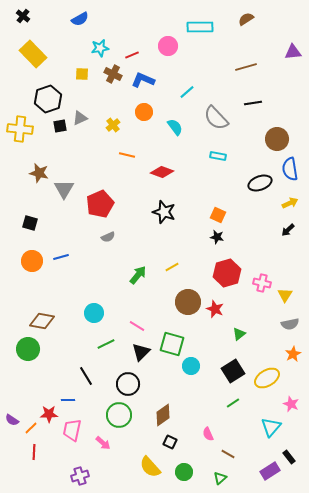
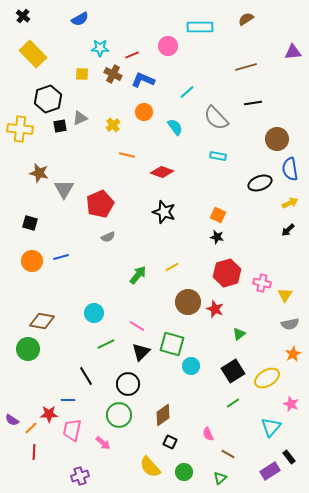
cyan star at (100, 48): rotated 12 degrees clockwise
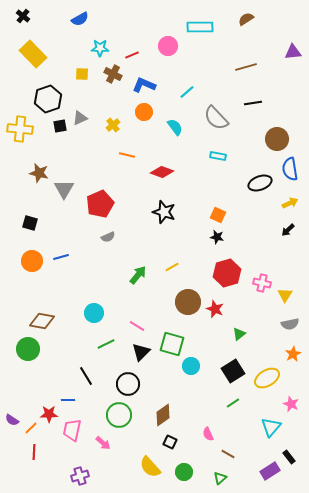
blue L-shape at (143, 80): moved 1 px right, 5 px down
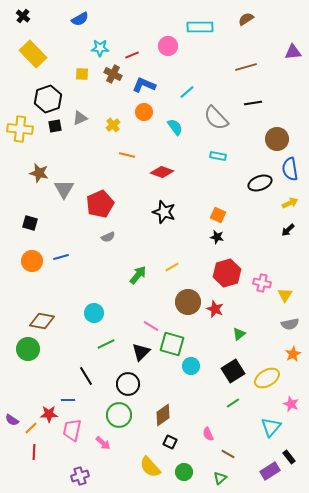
black square at (60, 126): moved 5 px left
pink line at (137, 326): moved 14 px right
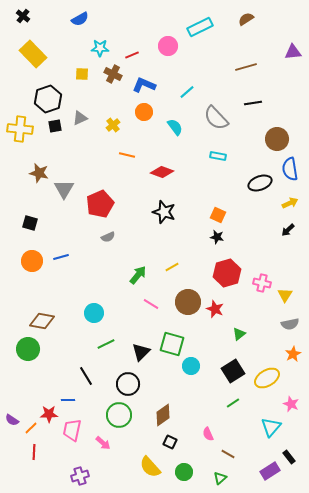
cyan rectangle at (200, 27): rotated 25 degrees counterclockwise
pink line at (151, 326): moved 22 px up
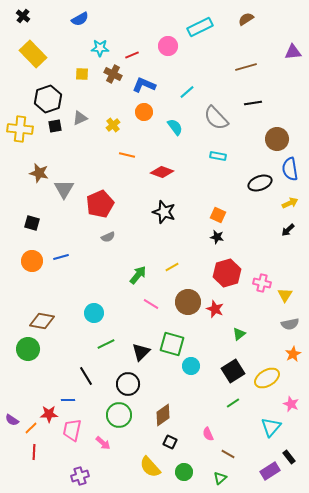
black square at (30, 223): moved 2 px right
